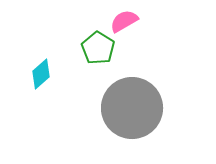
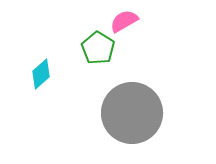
gray circle: moved 5 px down
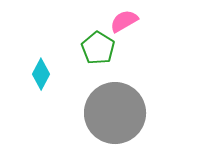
cyan diamond: rotated 20 degrees counterclockwise
gray circle: moved 17 px left
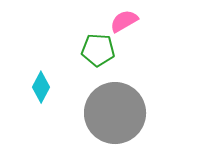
green pentagon: moved 2 px down; rotated 28 degrees counterclockwise
cyan diamond: moved 13 px down
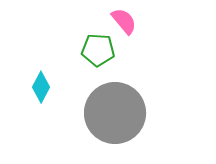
pink semicircle: rotated 80 degrees clockwise
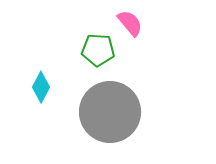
pink semicircle: moved 6 px right, 2 px down
gray circle: moved 5 px left, 1 px up
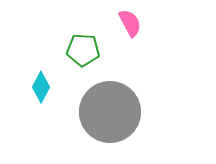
pink semicircle: rotated 12 degrees clockwise
green pentagon: moved 15 px left
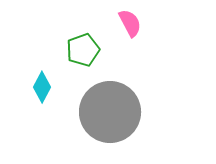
green pentagon: rotated 24 degrees counterclockwise
cyan diamond: moved 1 px right
